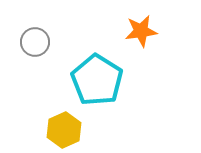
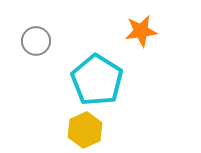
gray circle: moved 1 px right, 1 px up
yellow hexagon: moved 21 px right
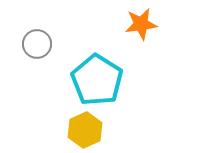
orange star: moved 7 px up
gray circle: moved 1 px right, 3 px down
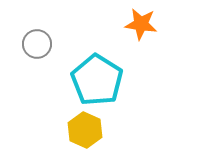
orange star: rotated 16 degrees clockwise
yellow hexagon: rotated 12 degrees counterclockwise
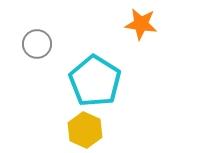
cyan pentagon: moved 2 px left, 1 px down
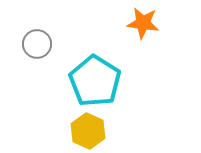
orange star: moved 2 px right, 1 px up
yellow hexagon: moved 3 px right, 1 px down
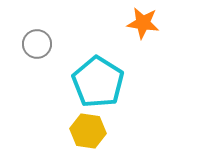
cyan pentagon: moved 3 px right, 1 px down
yellow hexagon: rotated 16 degrees counterclockwise
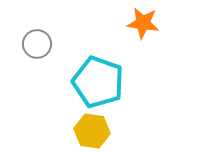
cyan pentagon: rotated 12 degrees counterclockwise
yellow hexagon: moved 4 px right
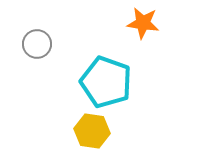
cyan pentagon: moved 8 px right
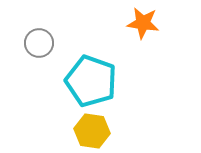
gray circle: moved 2 px right, 1 px up
cyan pentagon: moved 15 px left, 1 px up
